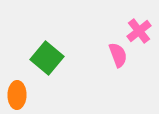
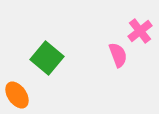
pink cross: moved 1 px right
orange ellipse: rotated 36 degrees counterclockwise
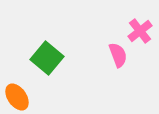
orange ellipse: moved 2 px down
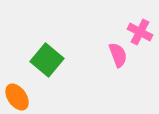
pink cross: moved 1 px down; rotated 25 degrees counterclockwise
green square: moved 2 px down
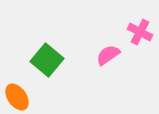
pink semicircle: moved 10 px left; rotated 105 degrees counterclockwise
